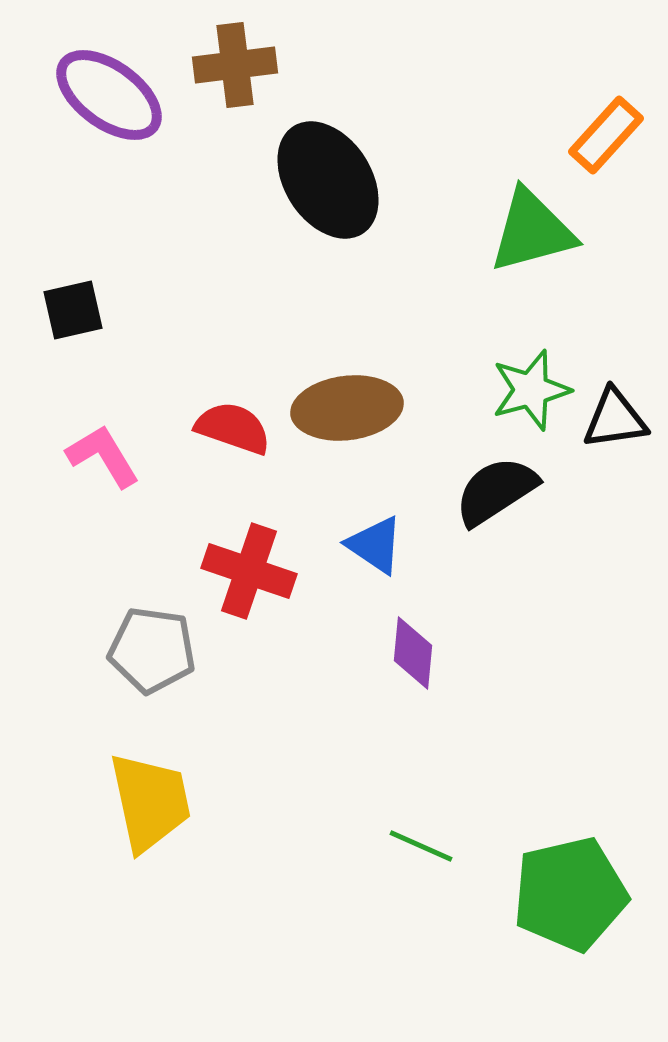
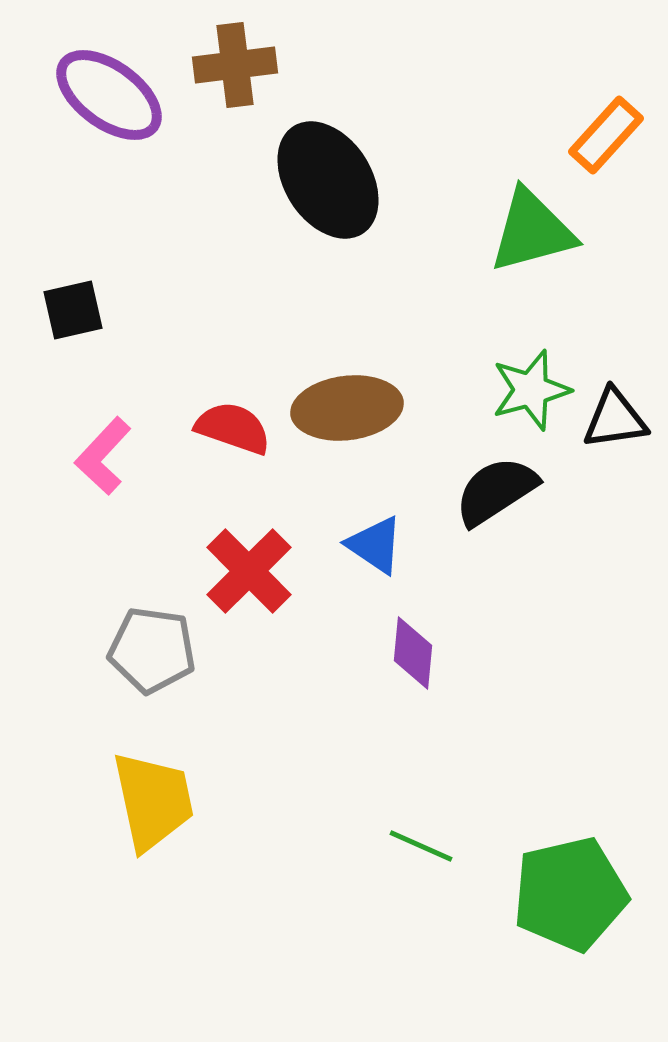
pink L-shape: rotated 106 degrees counterclockwise
red cross: rotated 26 degrees clockwise
yellow trapezoid: moved 3 px right, 1 px up
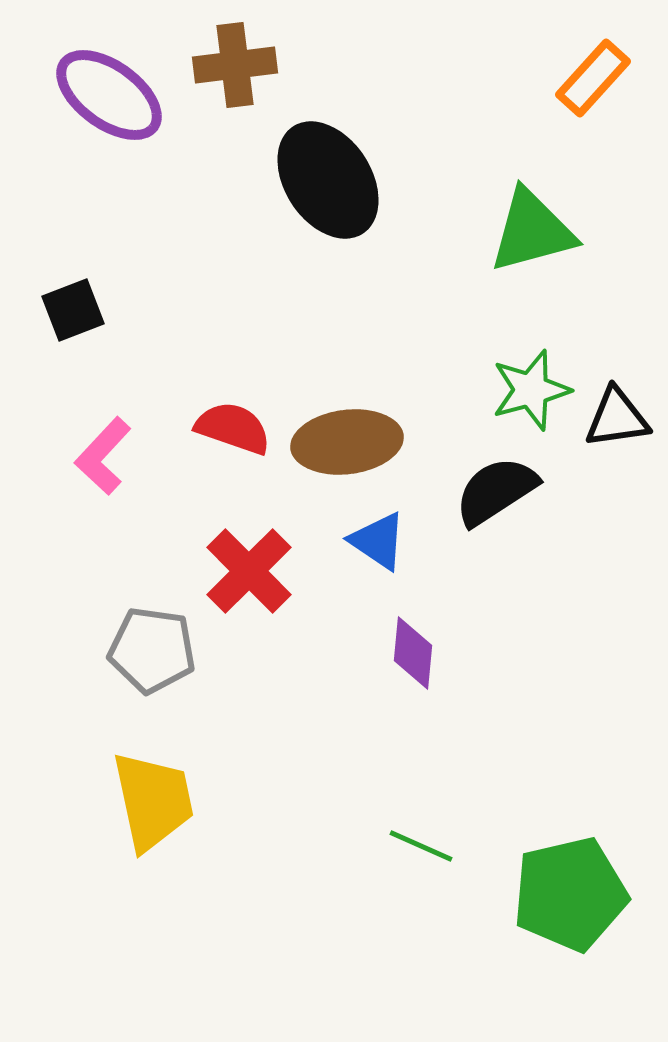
orange rectangle: moved 13 px left, 57 px up
black square: rotated 8 degrees counterclockwise
brown ellipse: moved 34 px down
black triangle: moved 2 px right, 1 px up
blue triangle: moved 3 px right, 4 px up
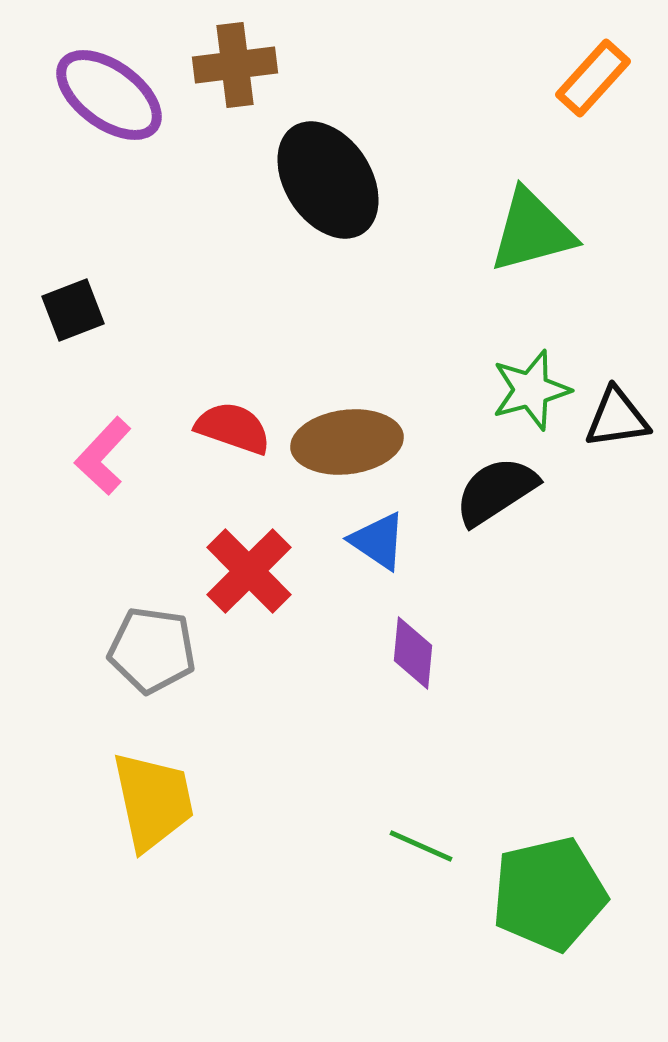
green pentagon: moved 21 px left
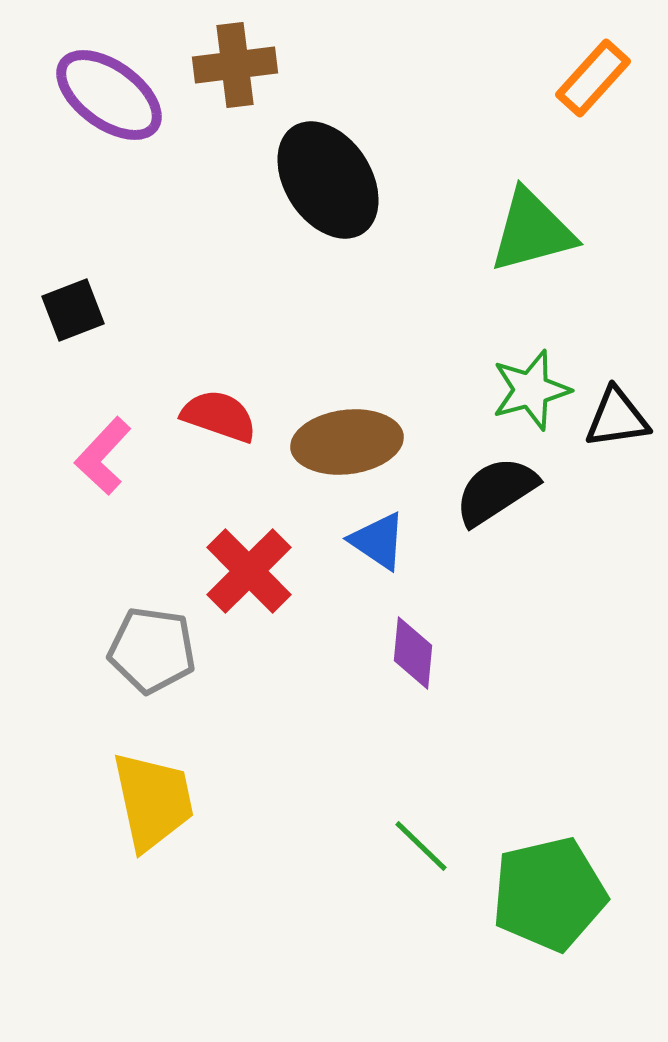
red semicircle: moved 14 px left, 12 px up
green line: rotated 20 degrees clockwise
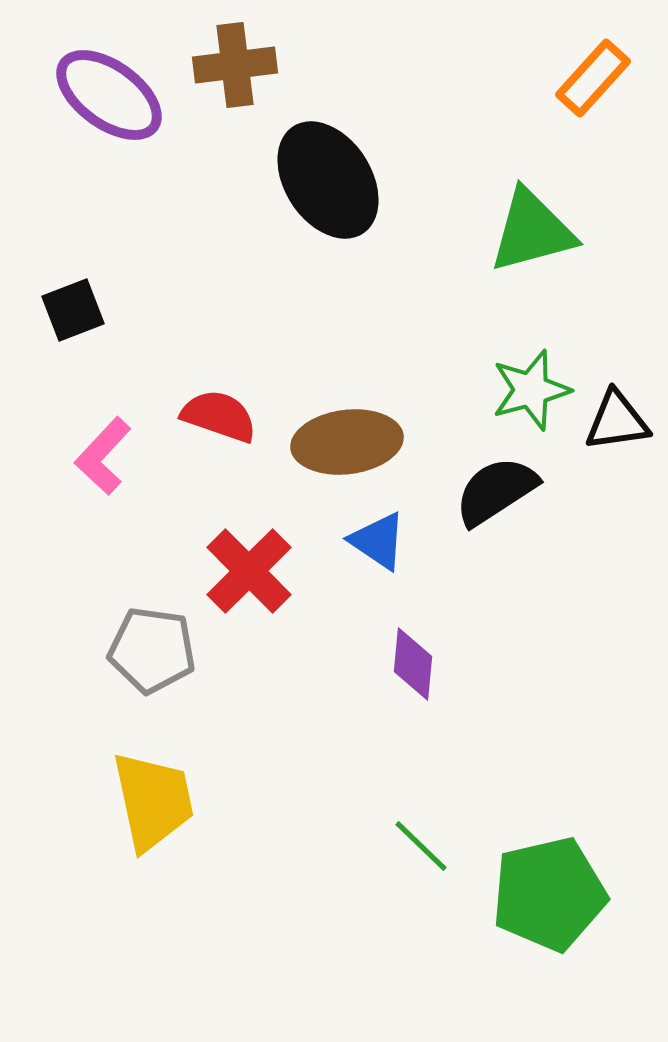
black triangle: moved 3 px down
purple diamond: moved 11 px down
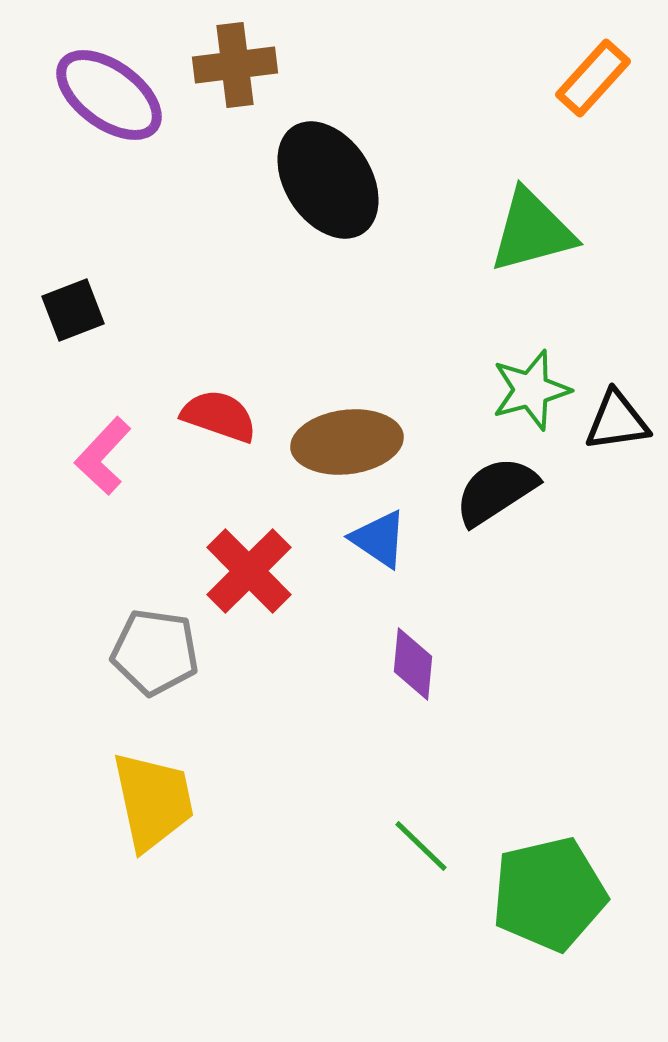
blue triangle: moved 1 px right, 2 px up
gray pentagon: moved 3 px right, 2 px down
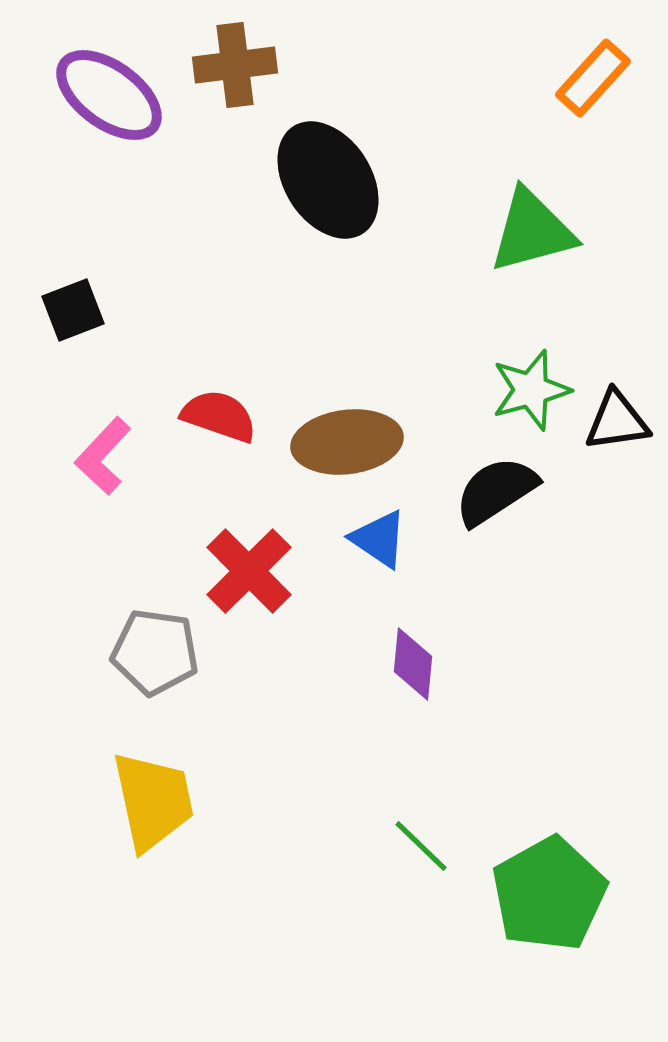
green pentagon: rotated 16 degrees counterclockwise
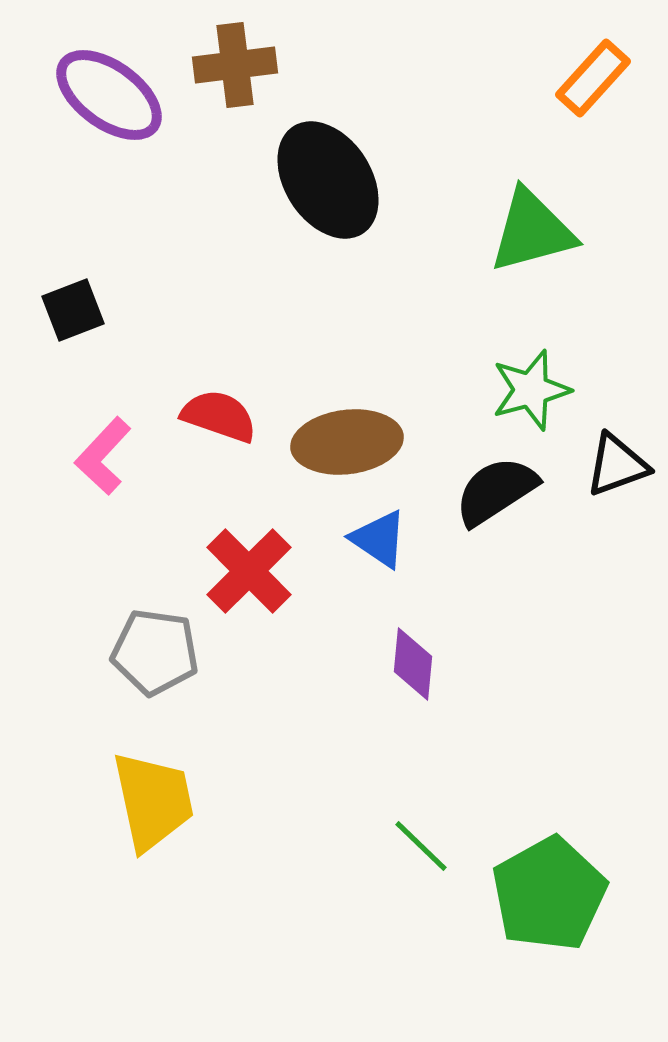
black triangle: moved 44 px down; rotated 12 degrees counterclockwise
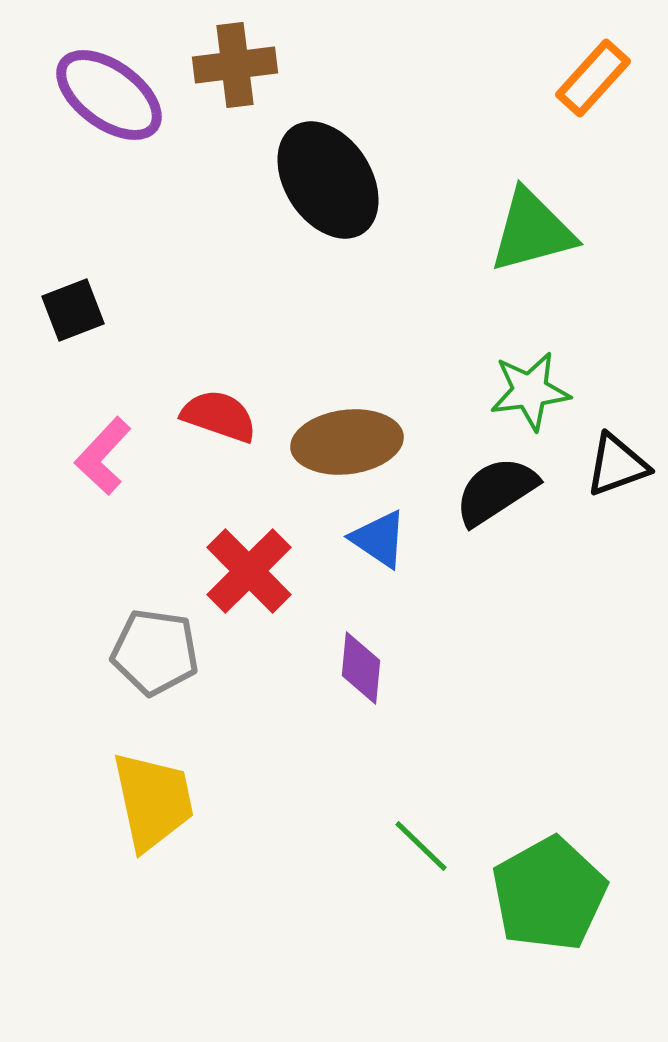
green star: moved 1 px left, 1 px down; rotated 8 degrees clockwise
purple diamond: moved 52 px left, 4 px down
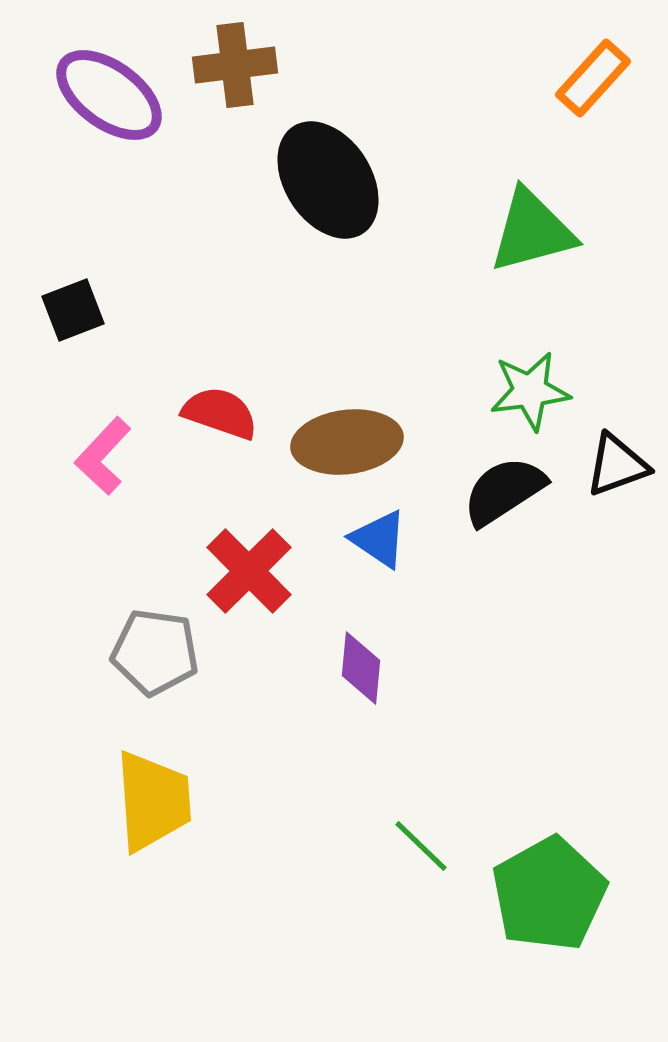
red semicircle: moved 1 px right, 3 px up
black semicircle: moved 8 px right
yellow trapezoid: rotated 8 degrees clockwise
